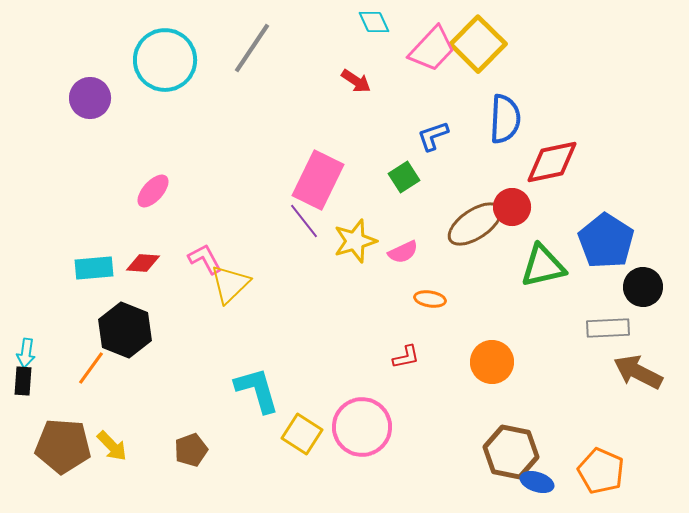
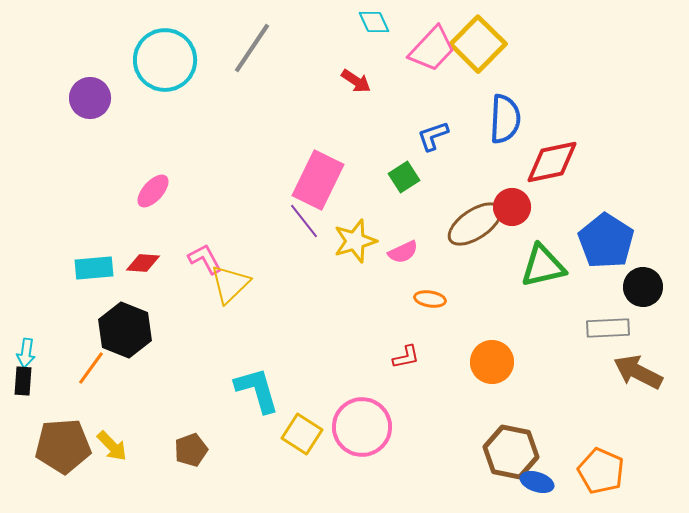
brown pentagon at (63, 446): rotated 8 degrees counterclockwise
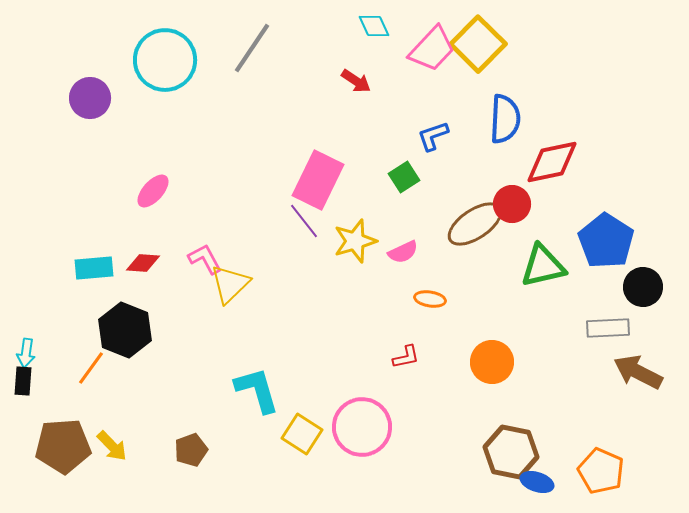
cyan diamond at (374, 22): moved 4 px down
red circle at (512, 207): moved 3 px up
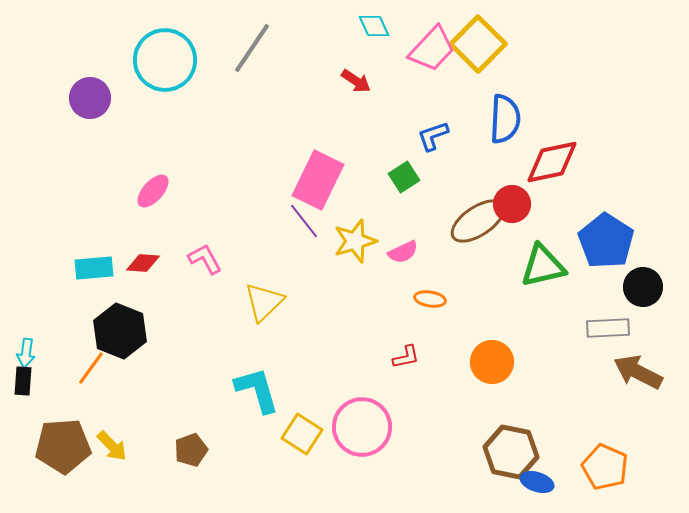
brown ellipse at (475, 224): moved 3 px right, 3 px up
yellow triangle at (230, 284): moved 34 px right, 18 px down
black hexagon at (125, 330): moved 5 px left, 1 px down
orange pentagon at (601, 471): moved 4 px right, 4 px up
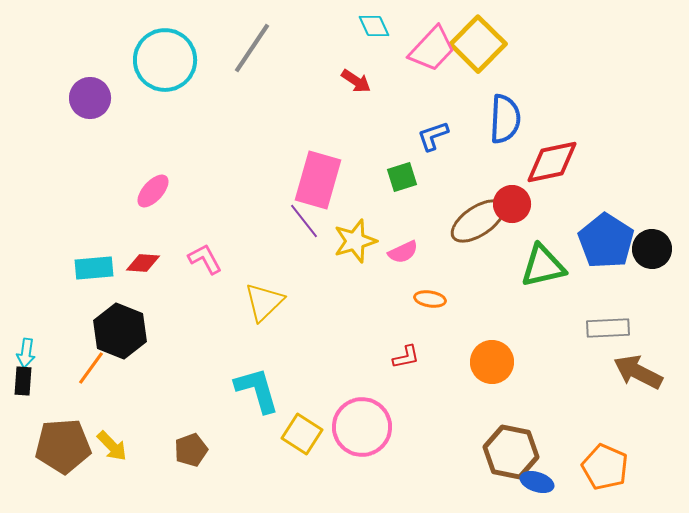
green square at (404, 177): moved 2 px left; rotated 16 degrees clockwise
pink rectangle at (318, 180): rotated 10 degrees counterclockwise
black circle at (643, 287): moved 9 px right, 38 px up
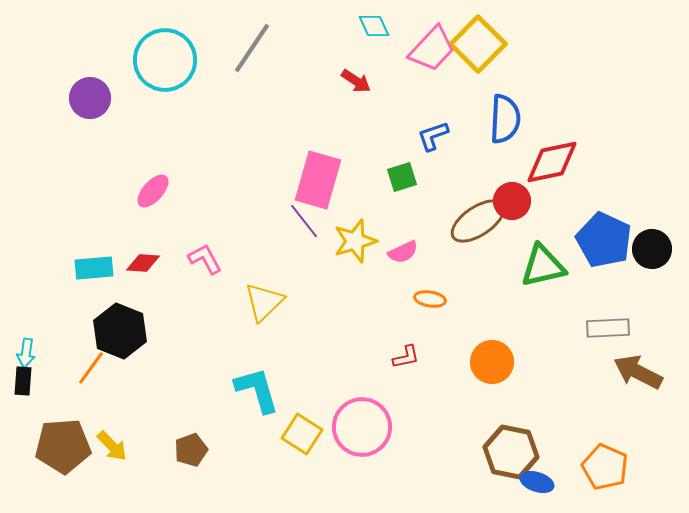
red circle at (512, 204): moved 3 px up
blue pentagon at (606, 241): moved 2 px left, 1 px up; rotated 8 degrees counterclockwise
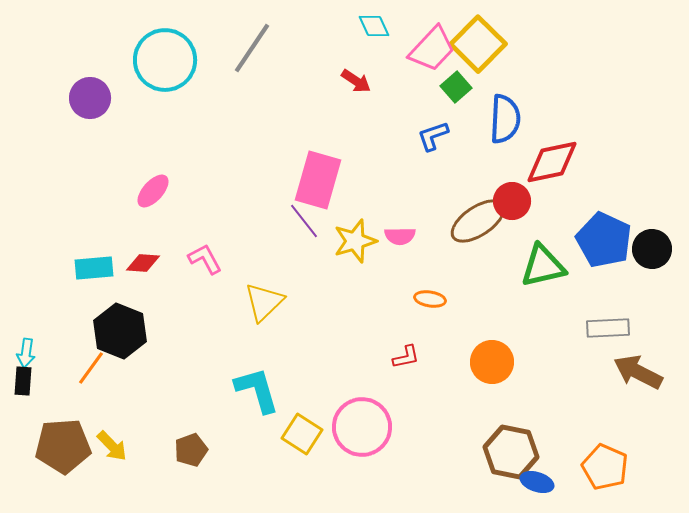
green square at (402, 177): moved 54 px right, 90 px up; rotated 24 degrees counterclockwise
pink semicircle at (403, 252): moved 3 px left, 16 px up; rotated 24 degrees clockwise
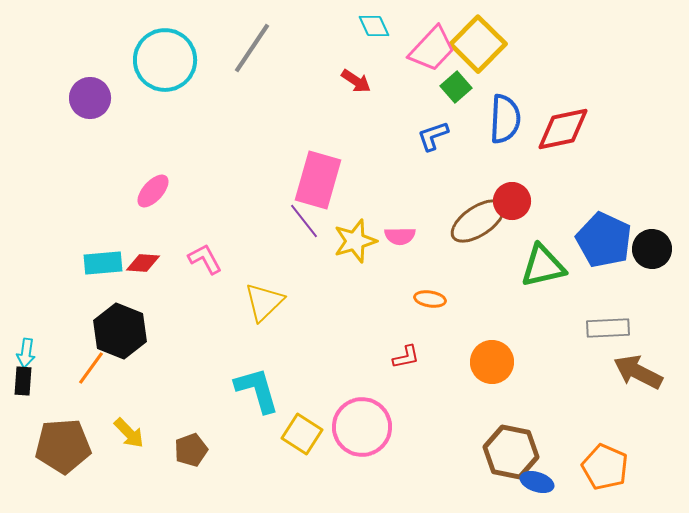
red diamond at (552, 162): moved 11 px right, 33 px up
cyan rectangle at (94, 268): moved 9 px right, 5 px up
yellow arrow at (112, 446): moved 17 px right, 13 px up
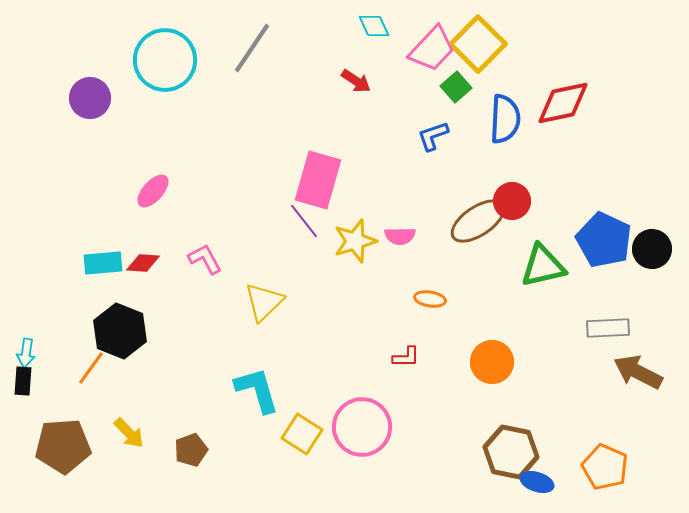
red diamond at (563, 129): moved 26 px up
red L-shape at (406, 357): rotated 12 degrees clockwise
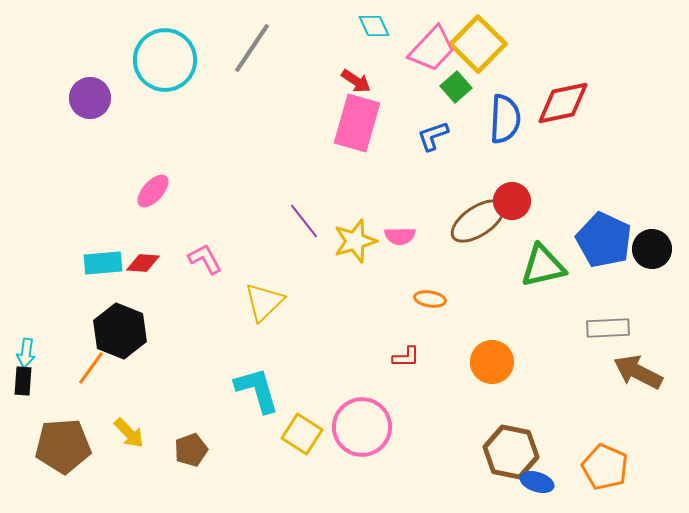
pink rectangle at (318, 180): moved 39 px right, 57 px up
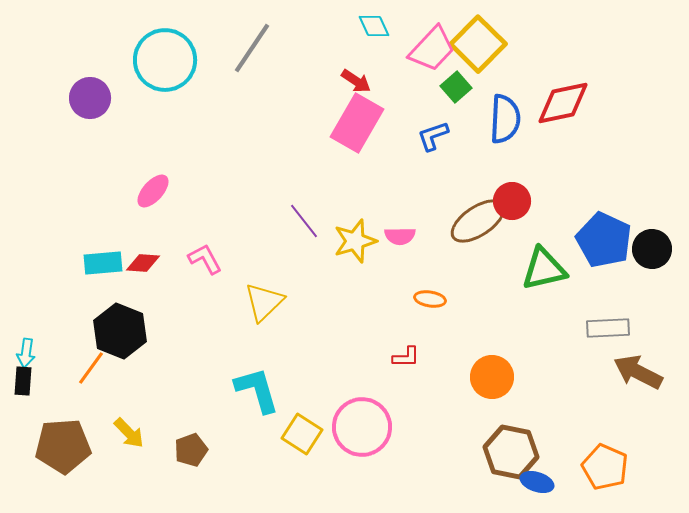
pink rectangle at (357, 123): rotated 14 degrees clockwise
green triangle at (543, 266): moved 1 px right, 3 px down
orange circle at (492, 362): moved 15 px down
